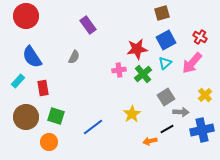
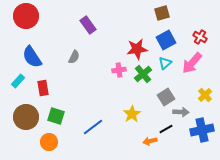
black line: moved 1 px left
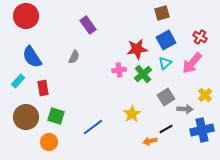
gray arrow: moved 4 px right, 3 px up
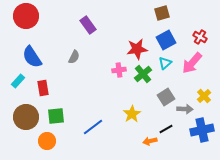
yellow cross: moved 1 px left, 1 px down
green square: rotated 24 degrees counterclockwise
orange circle: moved 2 px left, 1 px up
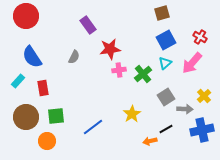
red star: moved 27 px left
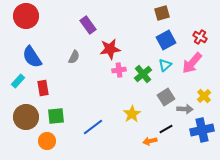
cyan triangle: moved 2 px down
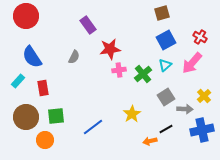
orange circle: moved 2 px left, 1 px up
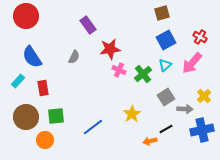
pink cross: rotated 32 degrees clockwise
